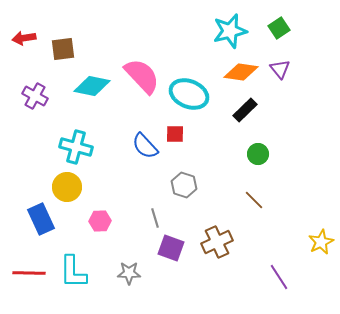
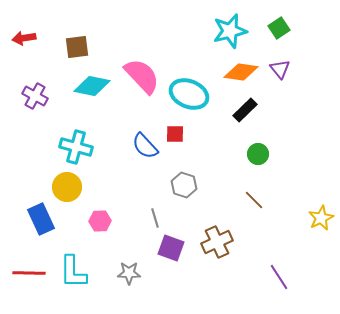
brown square: moved 14 px right, 2 px up
yellow star: moved 24 px up
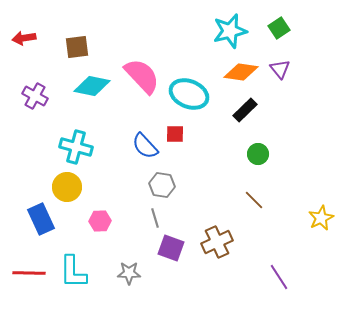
gray hexagon: moved 22 px left; rotated 10 degrees counterclockwise
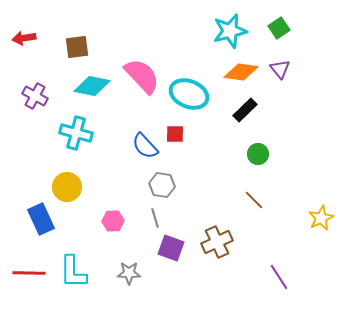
cyan cross: moved 14 px up
pink hexagon: moved 13 px right
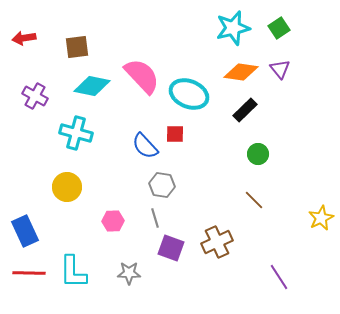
cyan star: moved 3 px right, 3 px up
blue rectangle: moved 16 px left, 12 px down
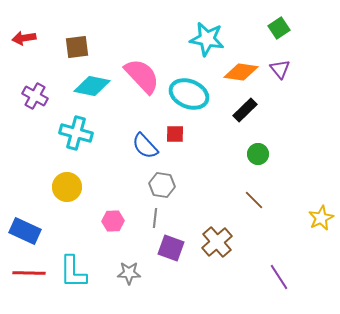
cyan star: moved 26 px left, 11 px down; rotated 24 degrees clockwise
gray line: rotated 24 degrees clockwise
blue rectangle: rotated 40 degrees counterclockwise
brown cross: rotated 16 degrees counterclockwise
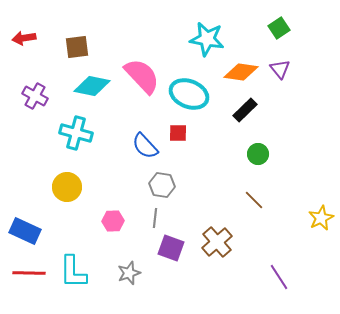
red square: moved 3 px right, 1 px up
gray star: rotated 20 degrees counterclockwise
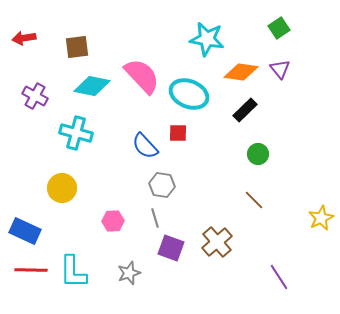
yellow circle: moved 5 px left, 1 px down
gray line: rotated 24 degrees counterclockwise
red line: moved 2 px right, 3 px up
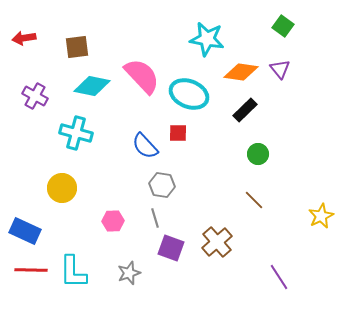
green square: moved 4 px right, 2 px up; rotated 20 degrees counterclockwise
yellow star: moved 2 px up
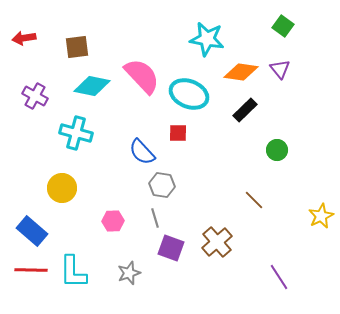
blue semicircle: moved 3 px left, 6 px down
green circle: moved 19 px right, 4 px up
blue rectangle: moved 7 px right; rotated 16 degrees clockwise
